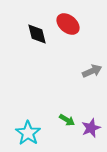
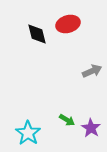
red ellipse: rotated 55 degrees counterclockwise
purple star: rotated 18 degrees counterclockwise
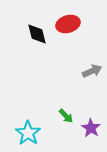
green arrow: moved 1 px left, 4 px up; rotated 14 degrees clockwise
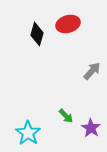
black diamond: rotated 30 degrees clockwise
gray arrow: rotated 24 degrees counterclockwise
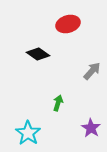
black diamond: moved 1 px right, 20 px down; rotated 70 degrees counterclockwise
green arrow: moved 8 px left, 13 px up; rotated 119 degrees counterclockwise
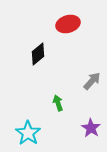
black diamond: rotated 75 degrees counterclockwise
gray arrow: moved 10 px down
green arrow: rotated 35 degrees counterclockwise
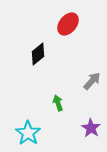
red ellipse: rotated 35 degrees counterclockwise
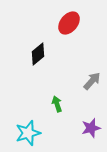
red ellipse: moved 1 px right, 1 px up
green arrow: moved 1 px left, 1 px down
purple star: rotated 24 degrees clockwise
cyan star: rotated 20 degrees clockwise
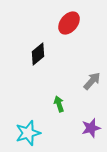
green arrow: moved 2 px right
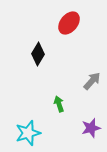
black diamond: rotated 20 degrees counterclockwise
